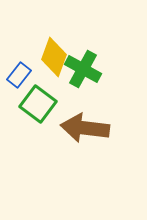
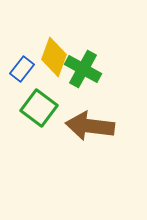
blue rectangle: moved 3 px right, 6 px up
green square: moved 1 px right, 4 px down
brown arrow: moved 5 px right, 2 px up
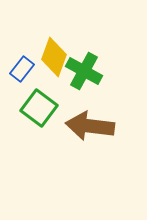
green cross: moved 1 px right, 2 px down
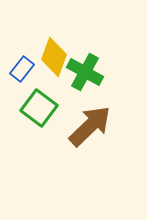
green cross: moved 1 px right, 1 px down
brown arrow: rotated 129 degrees clockwise
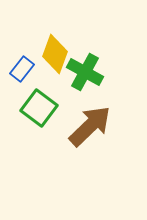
yellow diamond: moved 1 px right, 3 px up
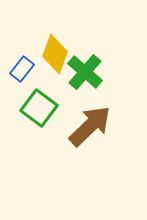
green cross: rotated 12 degrees clockwise
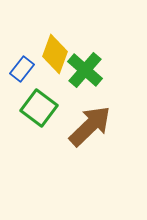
green cross: moved 2 px up
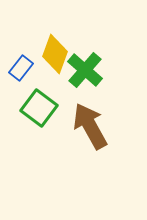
blue rectangle: moved 1 px left, 1 px up
brown arrow: rotated 75 degrees counterclockwise
